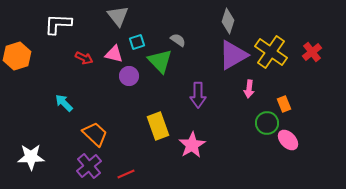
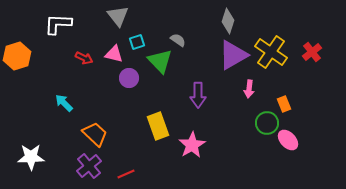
purple circle: moved 2 px down
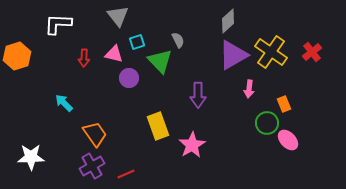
gray diamond: rotated 30 degrees clockwise
gray semicircle: rotated 28 degrees clockwise
red arrow: rotated 66 degrees clockwise
orange trapezoid: rotated 12 degrees clockwise
purple cross: moved 3 px right; rotated 10 degrees clockwise
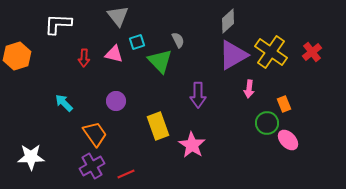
purple circle: moved 13 px left, 23 px down
pink star: rotated 8 degrees counterclockwise
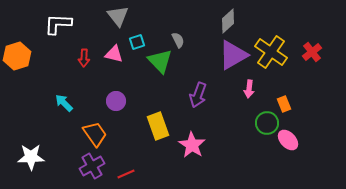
purple arrow: rotated 20 degrees clockwise
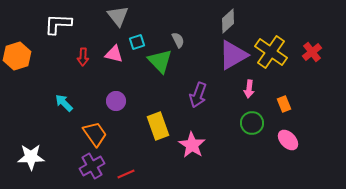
red arrow: moved 1 px left, 1 px up
green circle: moved 15 px left
